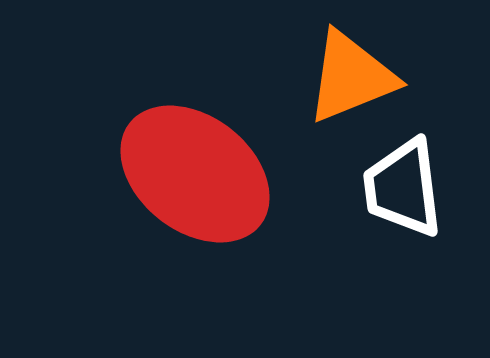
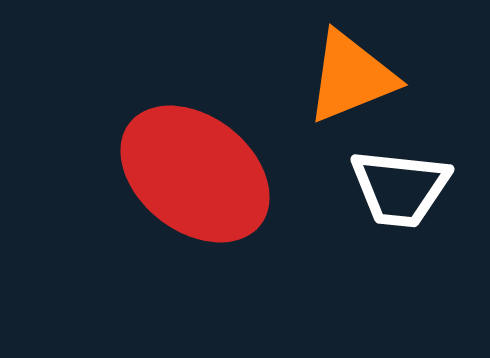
white trapezoid: moved 3 px left; rotated 77 degrees counterclockwise
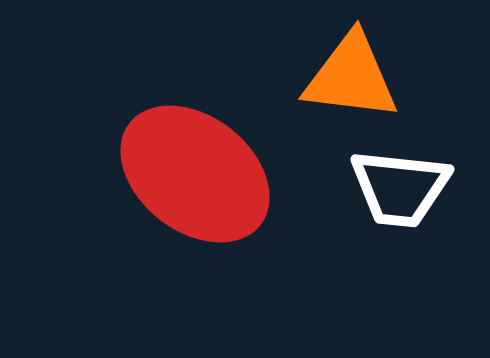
orange triangle: rotated 29 degrees clockwise
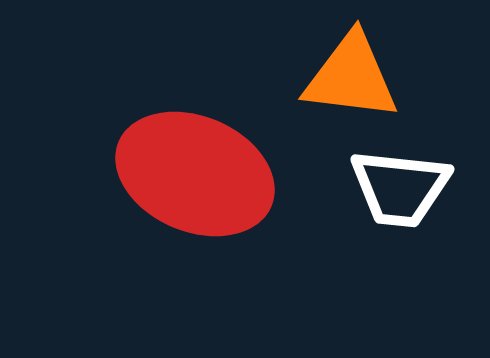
red ellipse: rotated 15 degrees counterclockwise
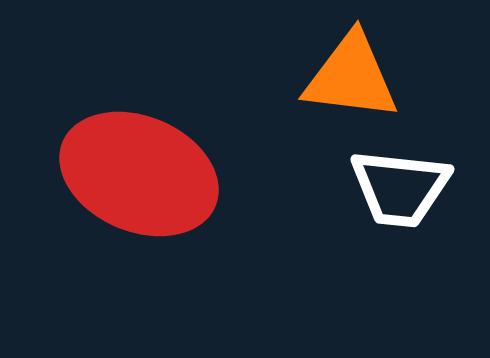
red ellipse: moved 56 px left
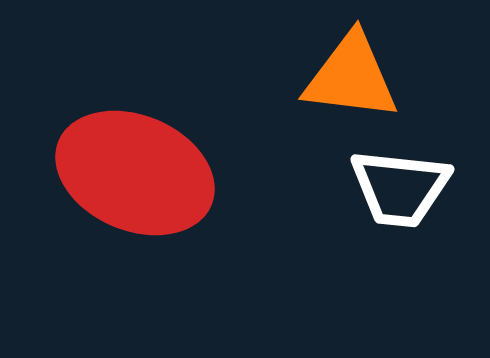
red ellipse: moved 4 px left, 1 px up
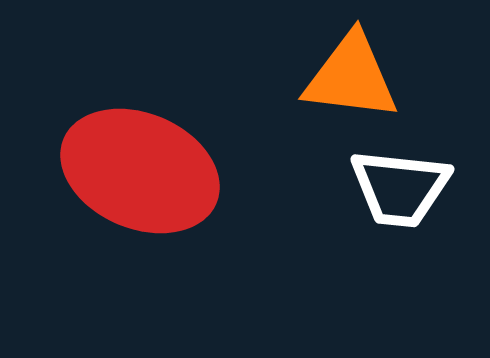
red ellipse: moved 5 px right, 2 px up
